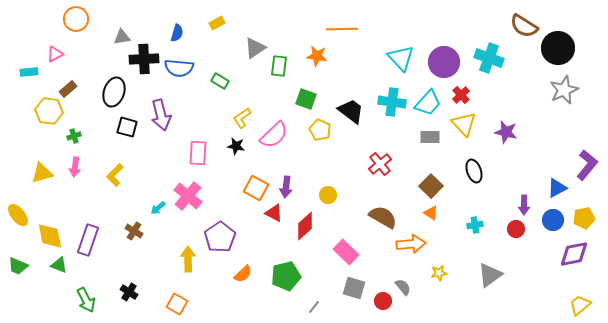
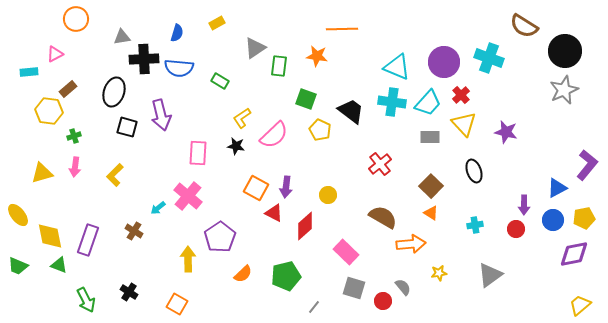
black circle at (558, 48): moved 7 px right, 3 px down
cyan triangle at (401, 58): moved 4 px left, 9 px down; rotated 24 degrees counterclockwise
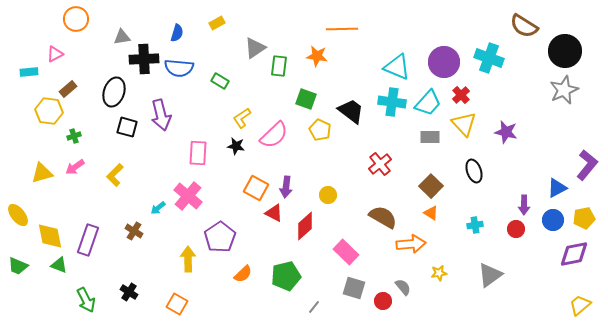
pink arrow at (75, 167): rotated 48 degrees clockwise
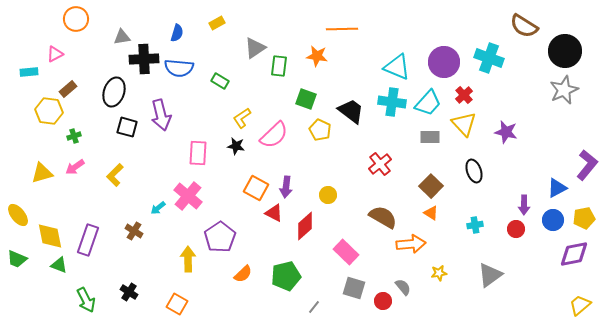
red cross at (461, 95): moved 3 px right
green trapezoid at (18, 266): moved 1 px left, 7 px up
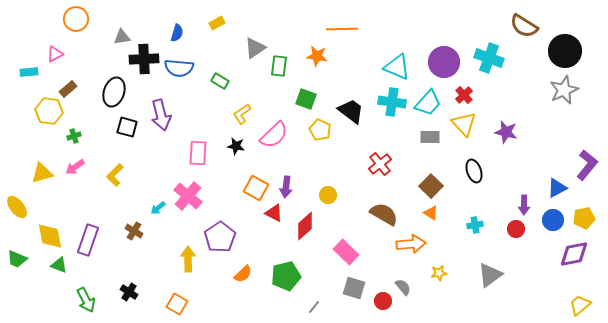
yellow L-shape at (242, 118): moved 4 px up
yellow ellipse at (18, 215): moved 1 px left, 8 px up
brown semicircle at (383, 217): moved 1 px right, 3 px up
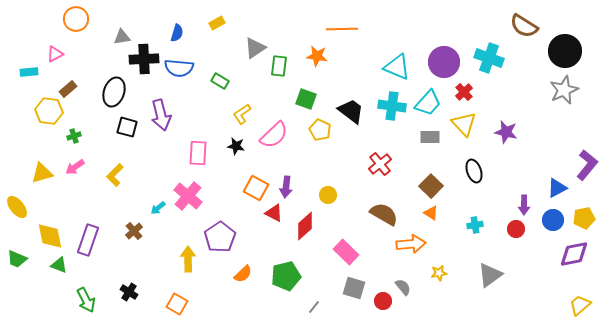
red cross at (464, 95): moved 3 px up
cyan cross at (392, 102): moved 4 px down
brown cross at (134, 231): rotated 18 degrees clockwise
